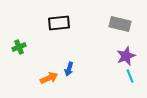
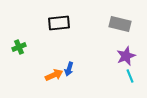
orange arrow: moved 5 px right, 3 px up
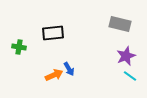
black rectangle: moved 6 px left, 10 px down
green cross: rotated 32 degrees clockwise
blue arrow: rotated 48 degrees counterclockwise
cyan line: rotated 32 degrees counterclockwise
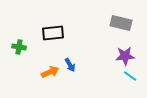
gray rectangle: moved 1 px right, 1 px up
purple star: moved 1 px left; rotated 18 degrees clockwise
blue arrow: moved 1 px right, 4 px up
orange arrow: moved 4 px left, 3 px up
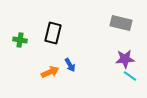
black rectangle: rotated 70 degrees counterclockwise
green cross: moved 1 px right, 7 px up
purple star: moved 3 px down
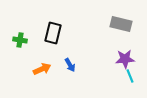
gray rectangle: moved 1 px down
orange arrow: moved 8 px left, 3 px up
cyan line: rotated 32 degrees clockwise
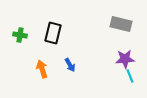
green cross: moved 5 px up
orange arrow: rotated 84 degrees counterclockwise
